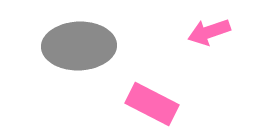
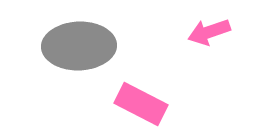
pink rectangle: moved 11 px left
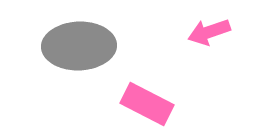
pink rectangle: moved 6 px right
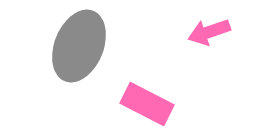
gray ellipse: rotated 66 degrees counterclockwise
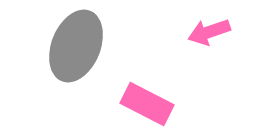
gray ellipse: moved 3 px left
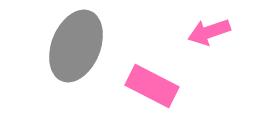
pink rectangle: moved 5 px right, 18 px up
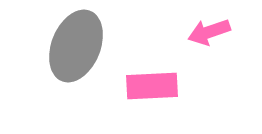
pink rectangle: rotated 30 degrees counterclockwise
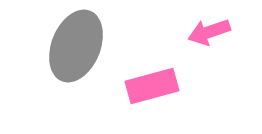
pink rectangle: rotated 12 degrees counterclockwise
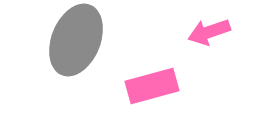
gray ellipse: moved 6 px up
